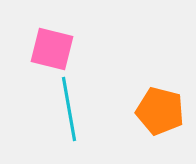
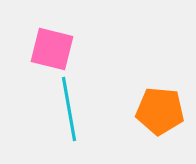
orange pentagon: rotated 9 degrees counterclockwise
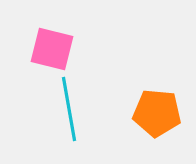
orange pentagon: moved 3 px left, 2 px down
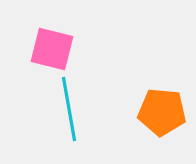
orange pentagon: moved 5 px right, 1 px up
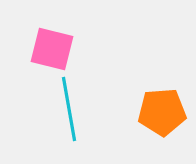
orange pentagon: rotated 9 degrees counterclockwise
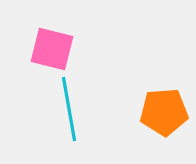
orange pentagon: moved 2 px right
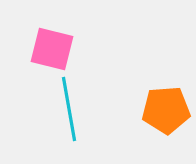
orange pentagon: moved 2 px right, 2 px up
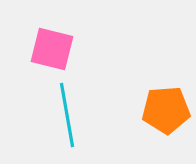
cyan line: moved 2 px left, 6 px down
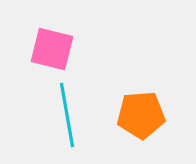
orange pentagon: moved 25 px left, 5 px down
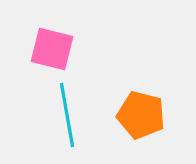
orange pentagon: rotated 18 degrees clockwise
